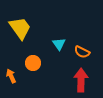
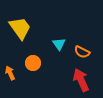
orange arrow: moved 1 px left, 3 px up
red arrow: rotated 25 degrees counterclockwise
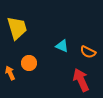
yellow trapezoid: moved 3 px left; rotated 20 degrees clockwise
cyan triangle: moved 3 px right, 2 px down; rotated 32 degrees counterclockwise
orange semicircle: moved 6 px right
orange circle: moved 4 px left
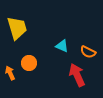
red arrow: moved 4 px left, 5 px up
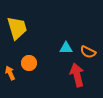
cyan triangle: moved 4 px right, 2 px down; rotated 24 degrees counterclockwise
red arrow: rotated 10 degrees clockwise
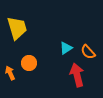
cyan triangle: rotated 32 degrees counterclockwise
orange semicircle: rotated 21 degrees clockwise
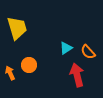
orange circle: moved 2 px down
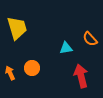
cyan triangle: rotated 24 degrees clockwise
orange semicircle: moved 2 px right, 13 px up
orange circle: moved 3 px right, 3 px down
red arrow: moved 4 px right, 1 px down
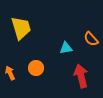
yellow trapezoid: moved 4 px right
orange semicircle: moved 1 px right
orange circle: moved 4 px right
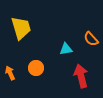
cyan triangle: moved 1 px down
